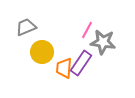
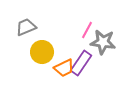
orange trapezoid: rotated 120 degrees counterclockwise
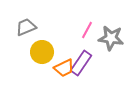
gray star: moved 8 px right, 4 px up
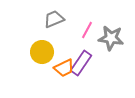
gray trapezoid: moved 28 px right, 8 px up
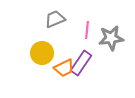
gray trapezoid: moved 1 px right
pink line: rotated 24 degrees counterclockwise
gray star: rotated 15 degrees counterclockwise
yellow circle: moved 1 px down
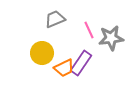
pink line: moved 2 px right; rotated 30 degrees counterclockwise
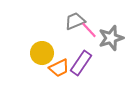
gray trapezoid: moved 20 px right, 2 px down
pink line: rotated 18 degrees counterclockwise
gray star: rotated 10 degrees counterclockwise
orange trapezoid: moved 5 px left
